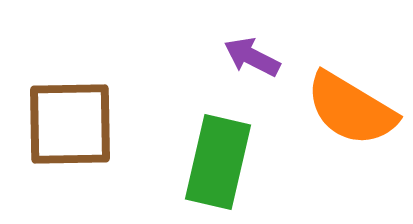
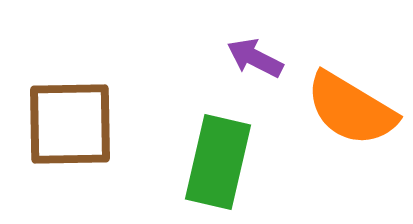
purple arrow: moved 3 px right, 1 px down
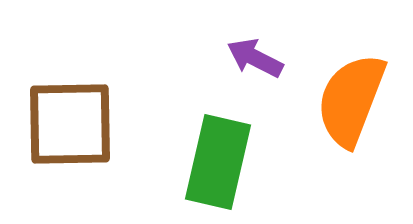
orange semicircle: moved 9 px up; rotated 80 degrees clockwise
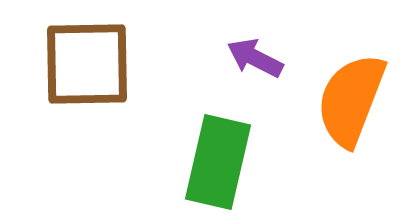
brown square: moved 17 px right, 60 px up
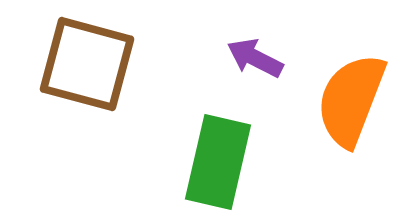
brown square: rotated 16 degrees clockwise
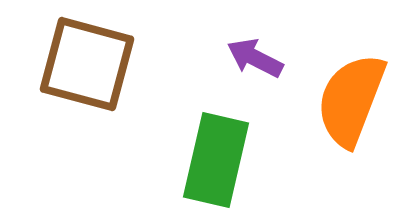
green rectangle: moved 2 px left, 2 px up
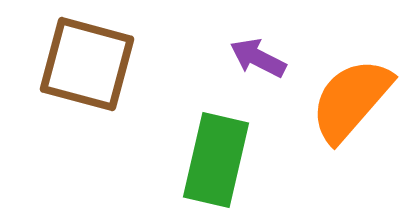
purple arrow: moved 3 px right
orange semicircle: rotated 20 degrees clockwise
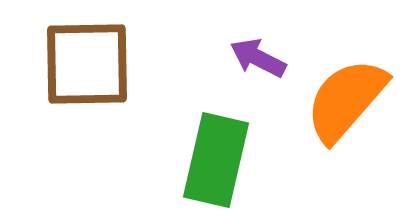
brown square: rotated 16 degrees counterclockwise
orange semicircle: moved 5 px left
